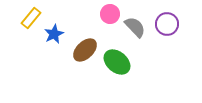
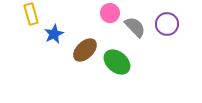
pink circle: moved 1 px up
yellow rectangle: moved 4 px up; rotated 55 degrees counterclockwise
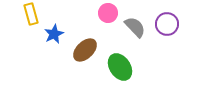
pink circle: moved 2 px left
green ellipse: moved 3 px right, 5 px down; rotated 16 degrees clockwise
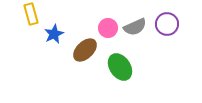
pink circle: moved 15 px down
gray semicircle: rotated 110 degrees clockwise
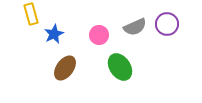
pink circle: moved 9 px left, 7 px down
brown ellipse: moved 20 px left, 18 px down; rotated 10 degrees counterclockwise
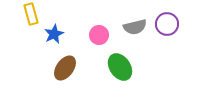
gray semicircle: rotated 10 degrees clockwise
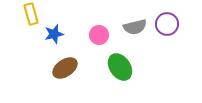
blue star: rotated 12 degrees clockwise
brown ellipse: rotated 20 degrees clockwise
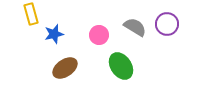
gray semicircle: rotated 135 degrees counterclockwise
green ellipse: moved 1 px right, 1 px up
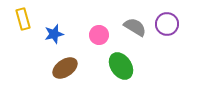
yellow rectangle: moved 8 px left, 5 px down
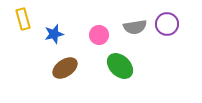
gray semicircle: rotated 140 degrees clockwise
green ellipse: moved 1 px left; rotated 12 degrees counterclockwise
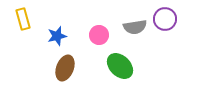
purple circle: moved 2 px left, 5 px up
blue star: moved 3 px right, 2 px down
brown ellipse: rotated 35 degrees counterclockwise
